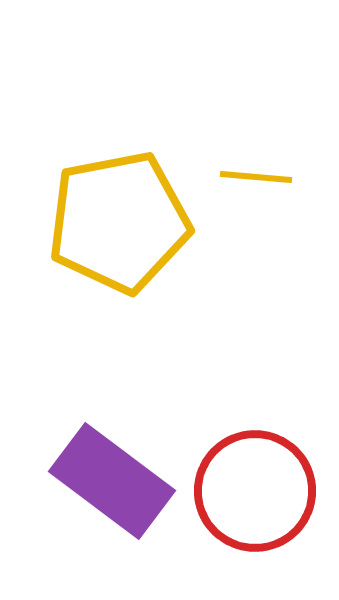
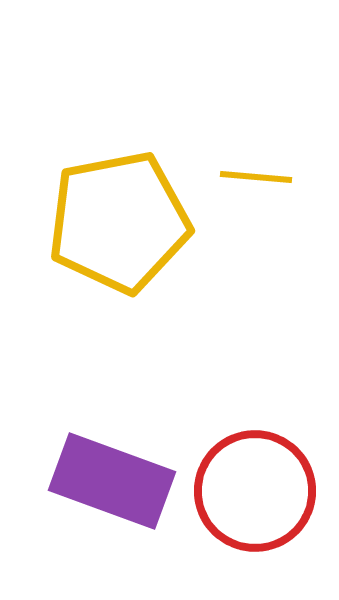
purple rectangle: rotated 17 degrees counterclockwise
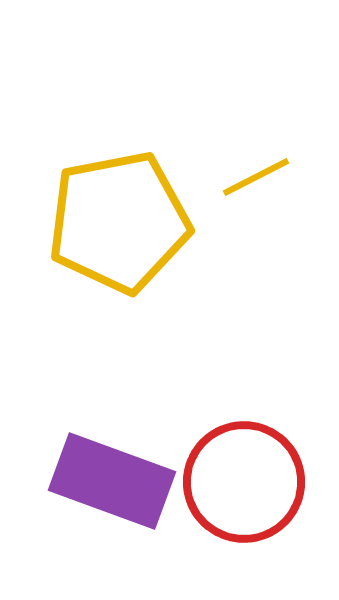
yellow line: rotated 32 degrees counterclockwise
red circle: moved 11 px left, 9 px up
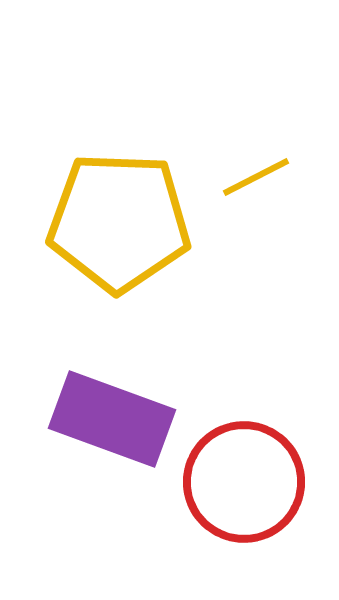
yellow pentagon: rotated 13 degrees clockwise
purple rectangle: moved 62 px up
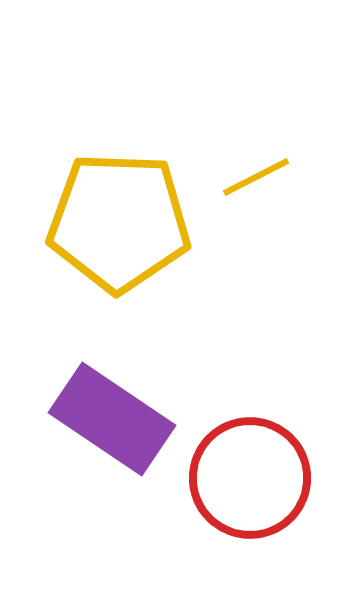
purple rectangle: rotated 14 degrees clockwise
red circle: moved 6 px right, 4 px up
